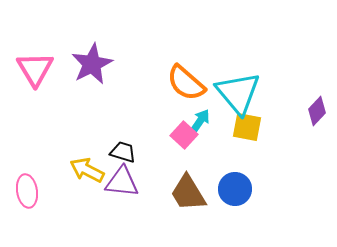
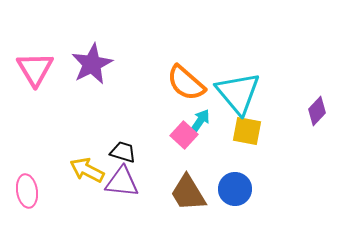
yellow square: moved 4 px down
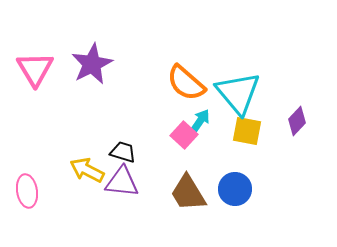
purple diamond: moved 20 px left, 10 px down
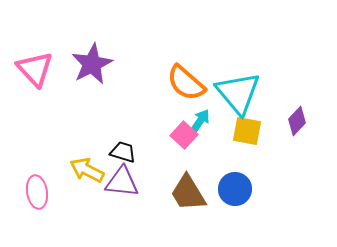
pink triangle: rotated 12 degrees counterclockwise
pink ellipse: moved 10 px right, 1 px down
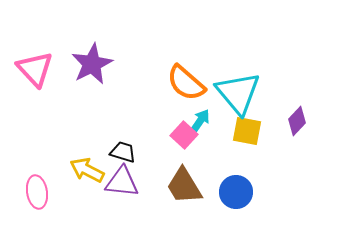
blue circle: moved 1 px right, 3 px down
brown trapezoid: moved 4 px left, 7 px up
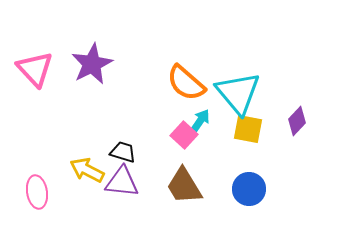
yellow square: moved 1 px right, 2 px up
blue circle: moved 13 px right, 3 px up
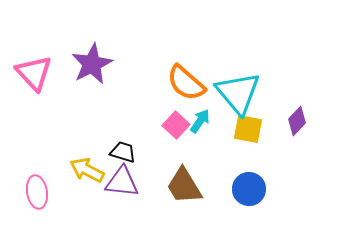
pink triangle: moved 1 px left, 4 px down
pink square: moved 8 px left, 10 px up
